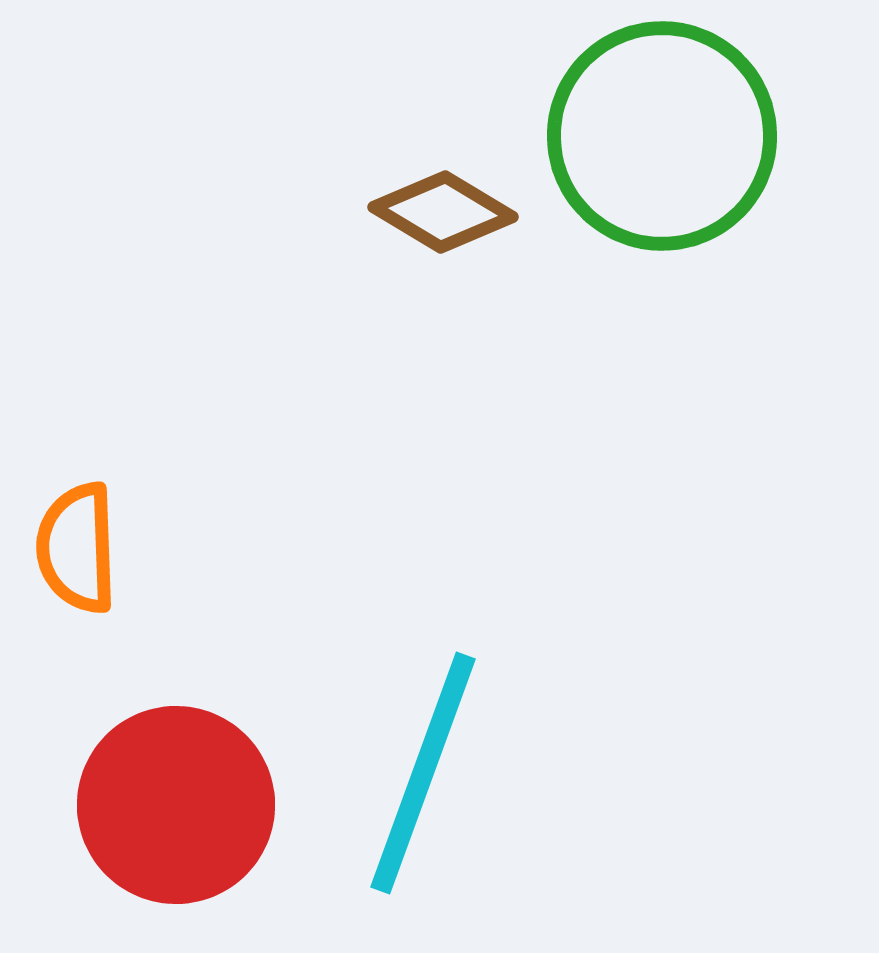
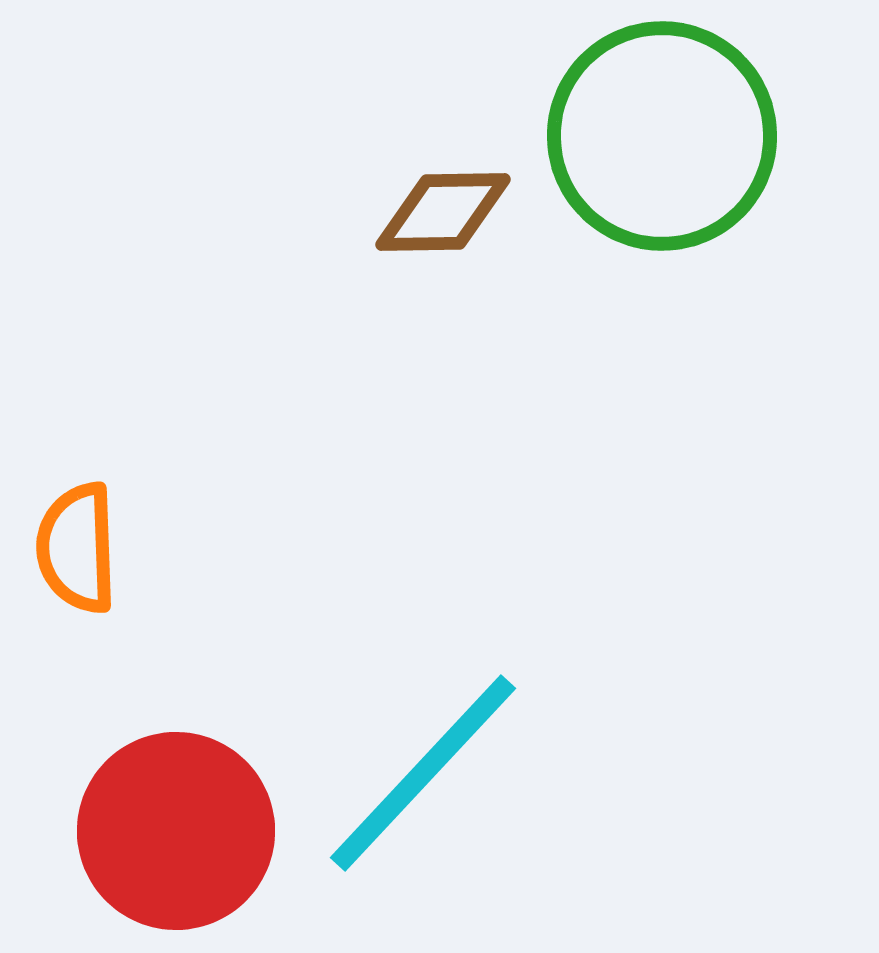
brown diamond: rotated 32 degrees counterclockwise
cyan line: rotated 23 degrees clockwise
red circle: moved 26 px down
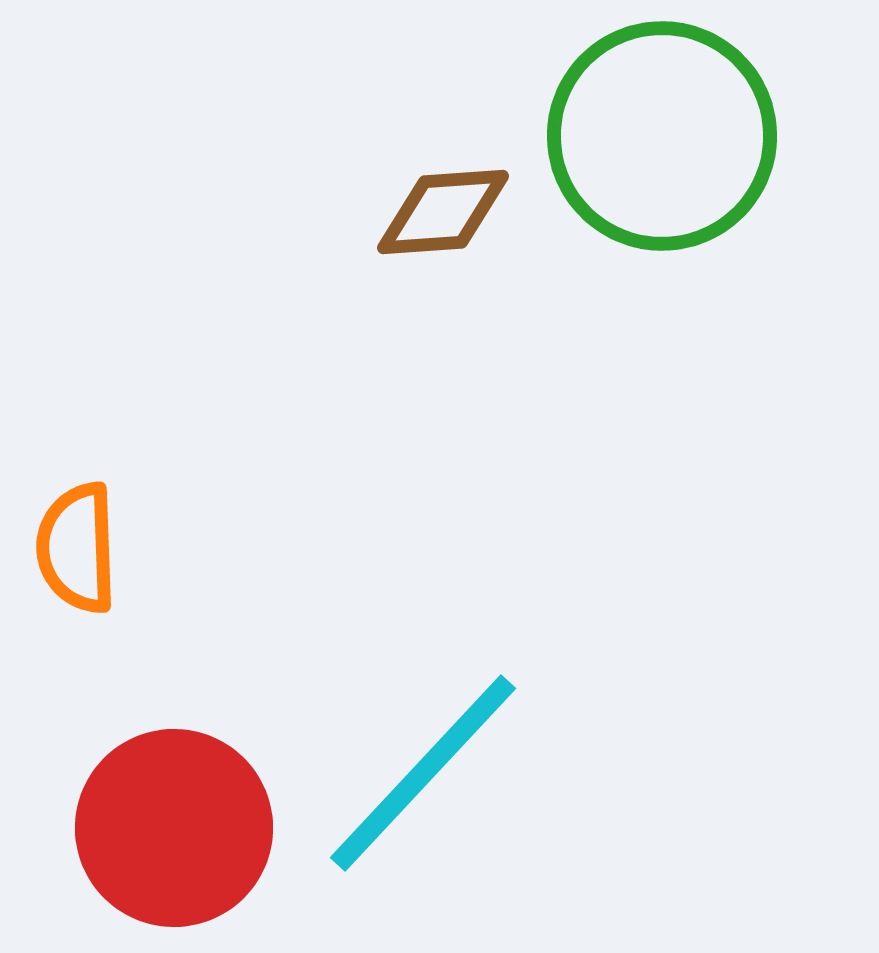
brown diamond: rotated 3 degrees counterclockwise
red circle: moved 2 px left, 3 px up
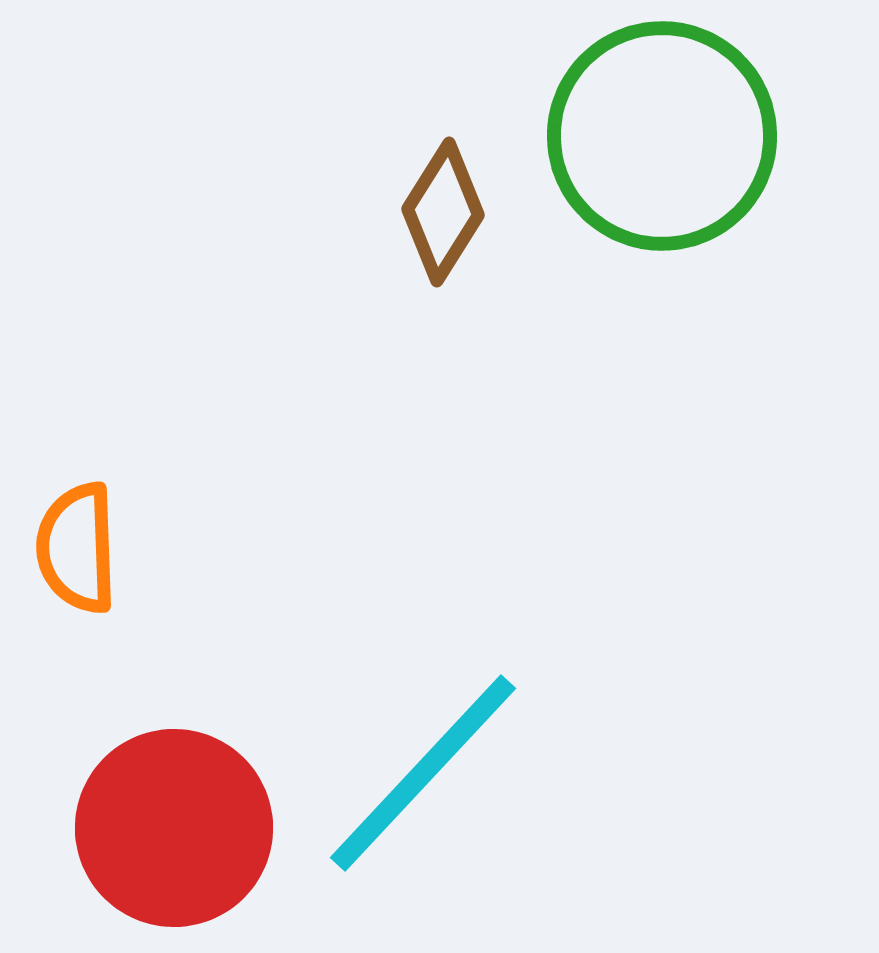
brown diamond: rotated 54 degrees counterclockwise
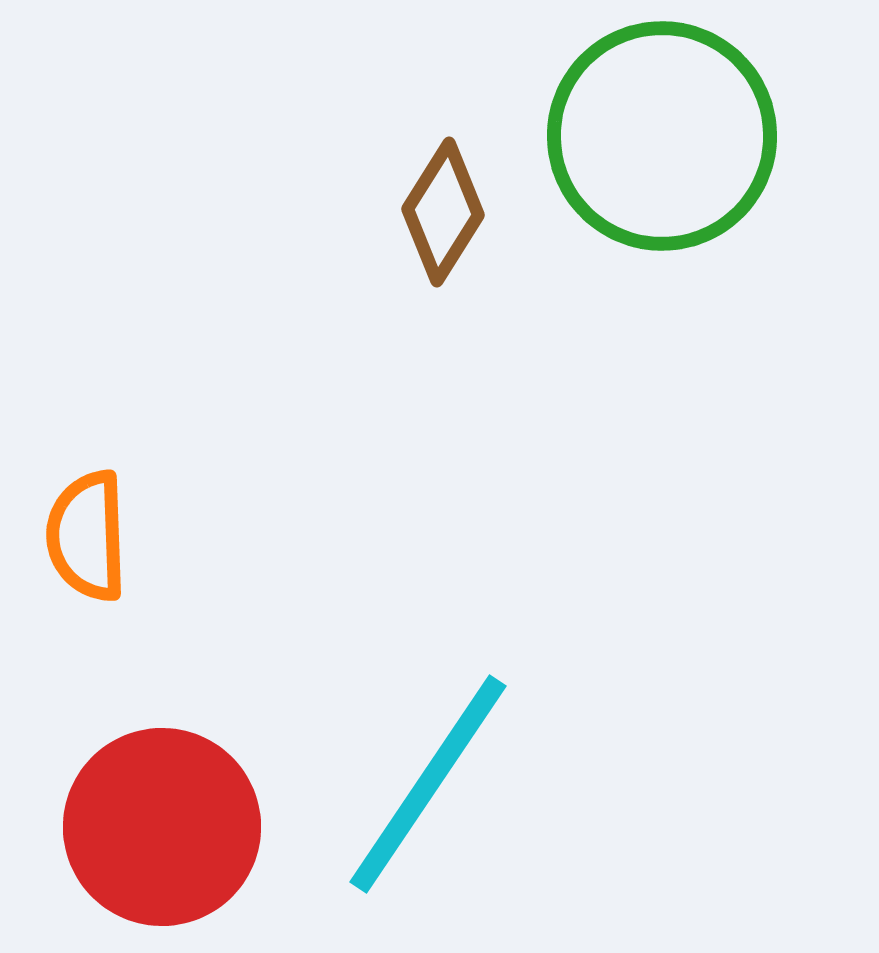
orange semicircle: moved 10 px right, 12 px up
cyan line: moved 5 px right, 11 px down; rotated 9 degrees counterclockwise
red circle: moved 12 px left, 1 px up
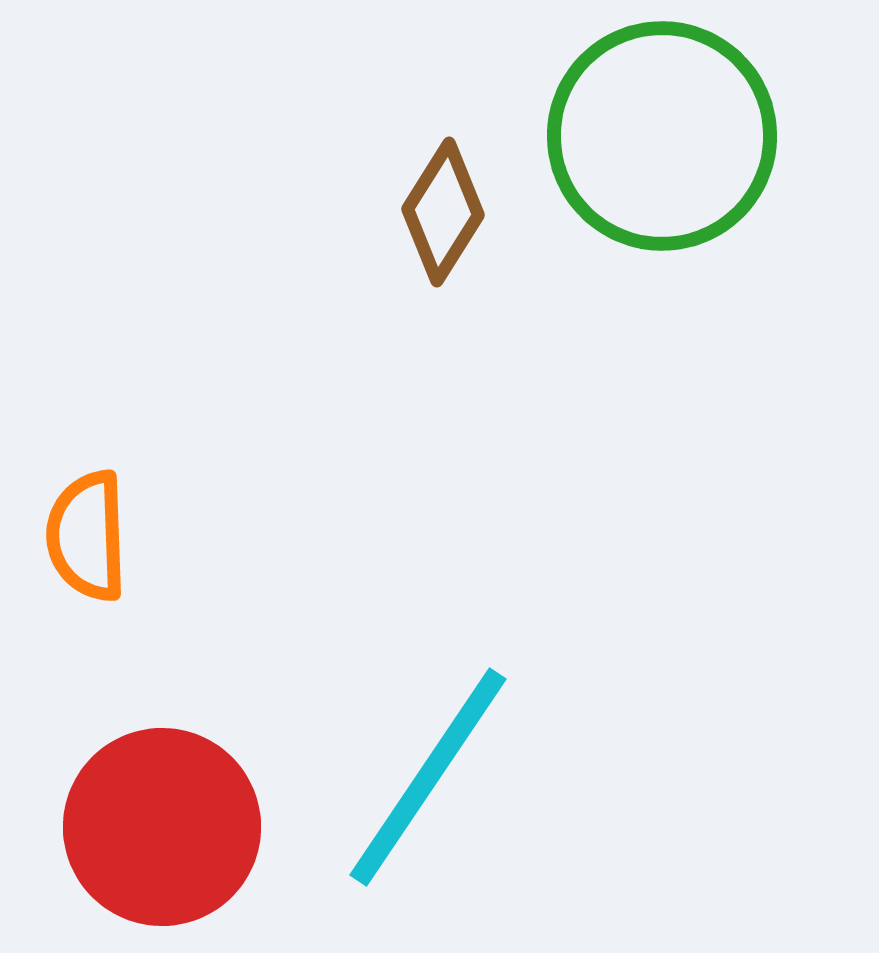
cyan line: moved 7 px up
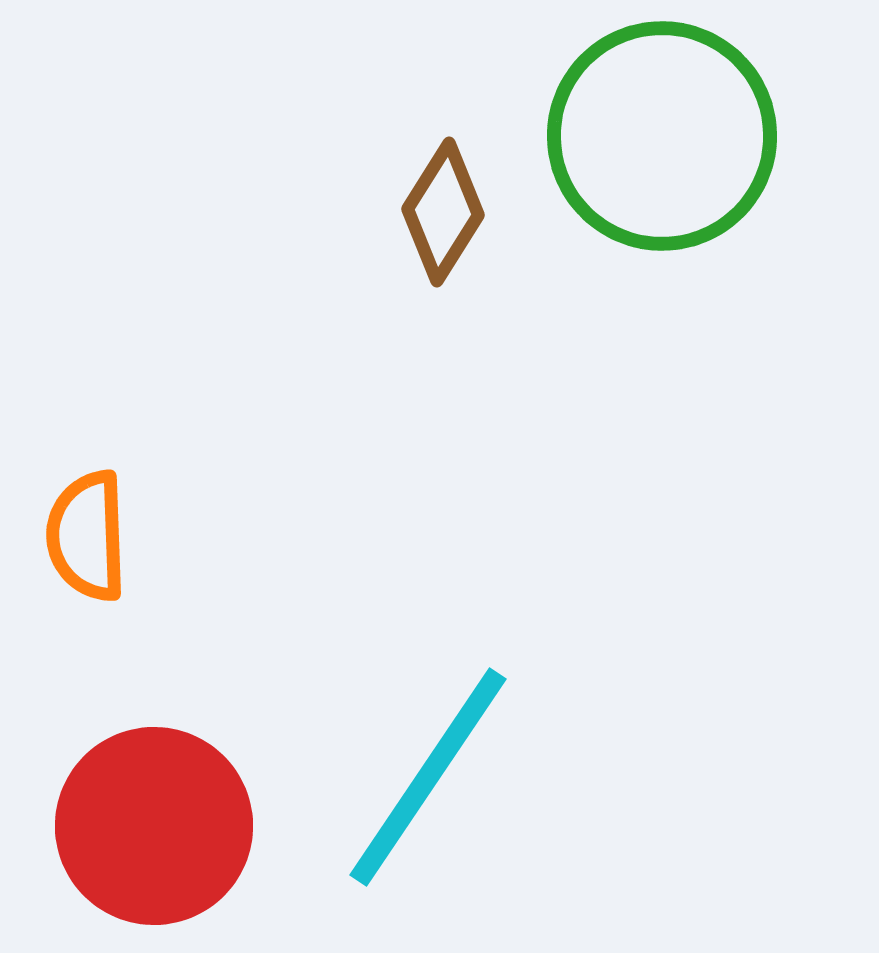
red circle: moved 8 px left, 1 px up
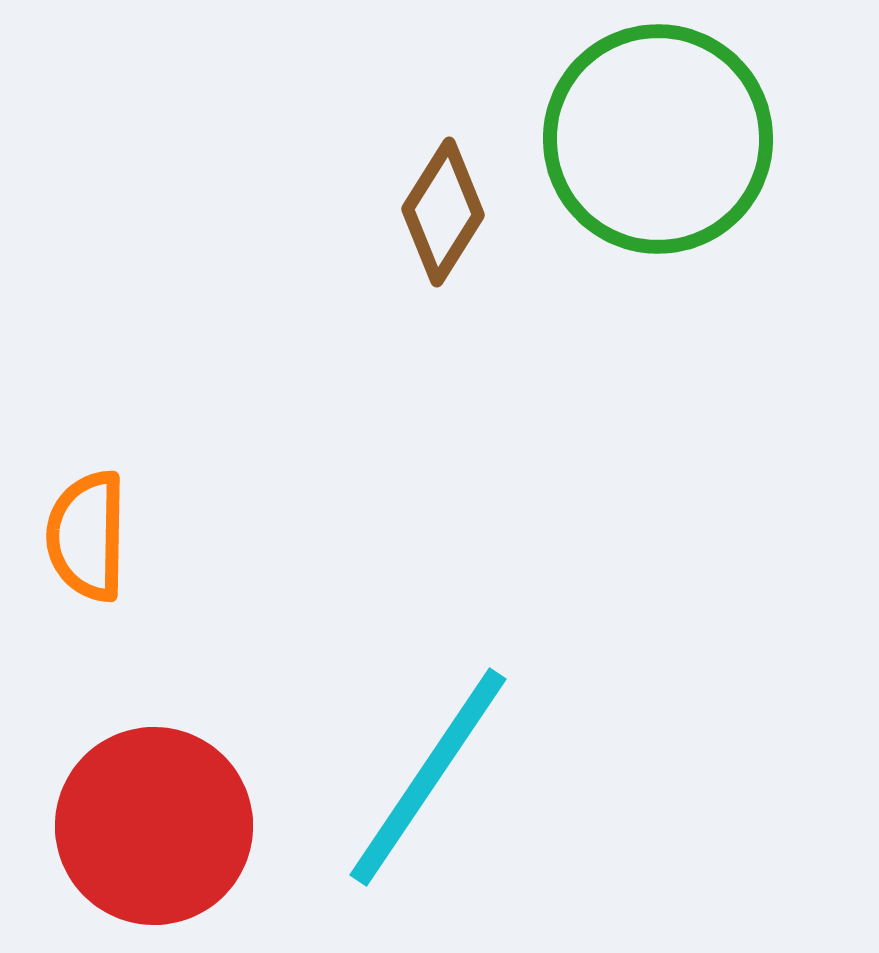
green circle: moved 4 px left, 3 px down
orange semicircle: rotated 3 degrees clockwise
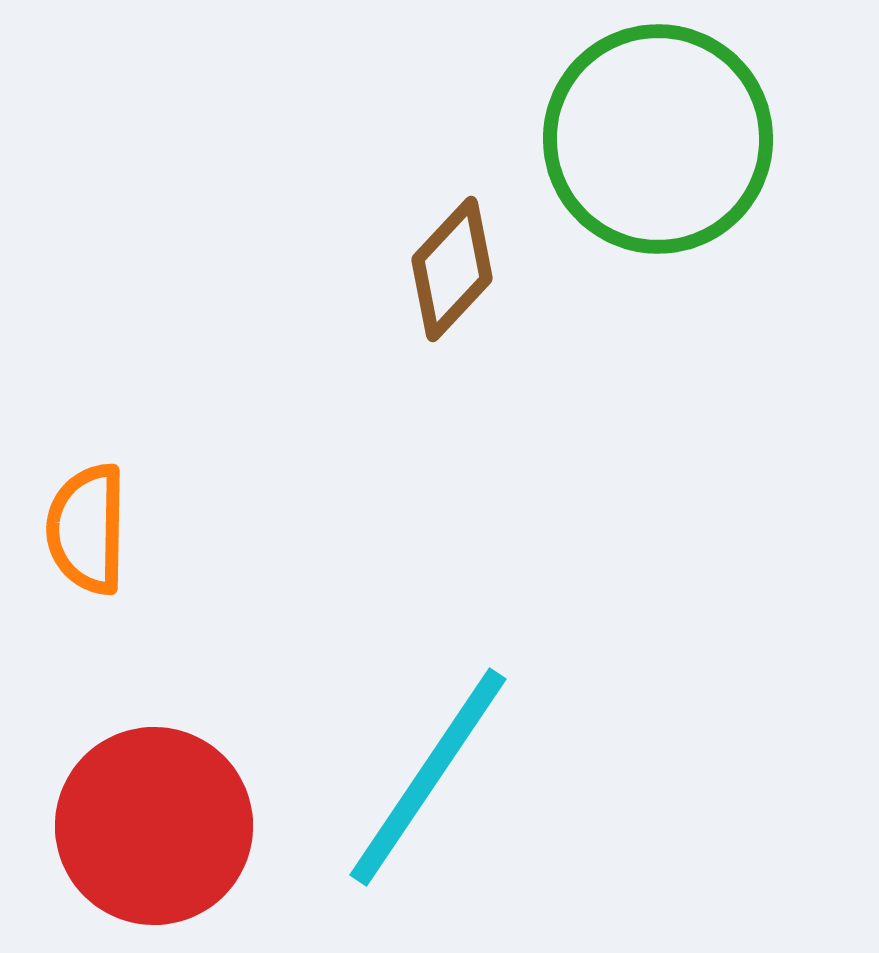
brown diamond: moved 9 px right, 57 px down; rotated 11 degrees clockwise
orange semicircle: moved 7 px up
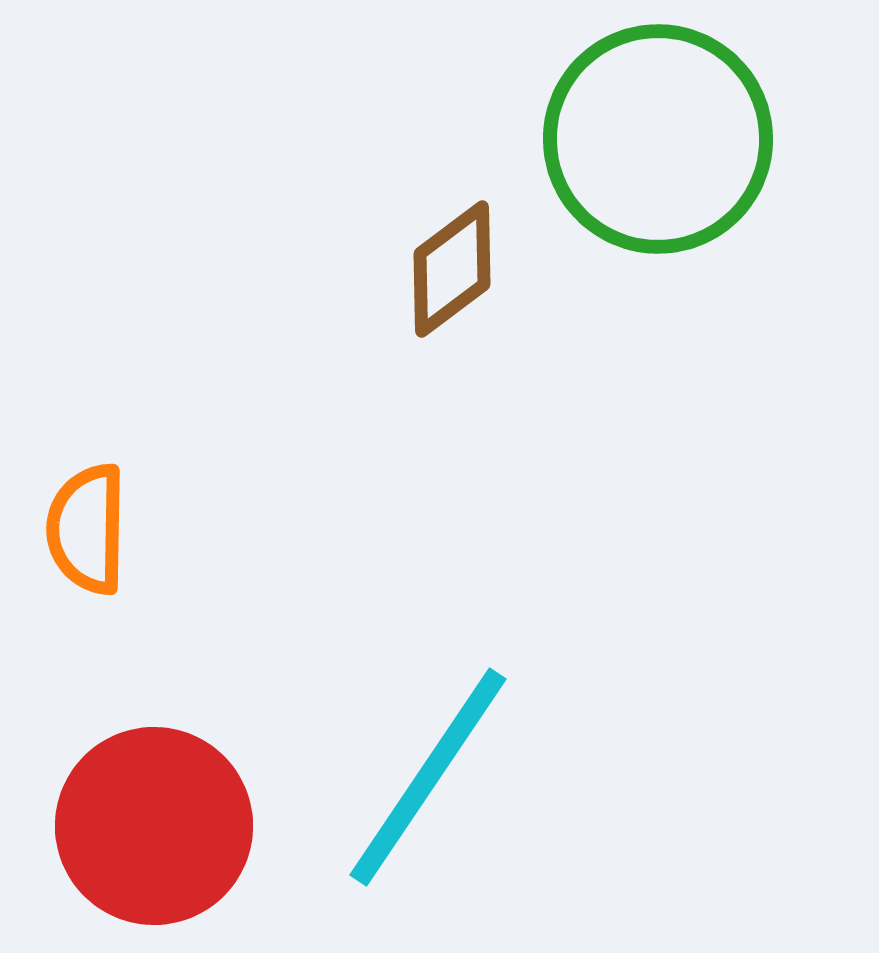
brown diamond: rotated 10 degrees clockwise
